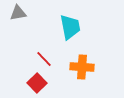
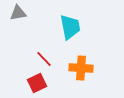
orange cross: moved 1 px left, 1 px down
red square: rotated 18 degrees clockwise
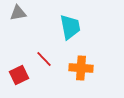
red square: moved 18 px left, 8 px up
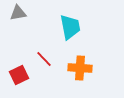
orange cross: moved 1 px left
